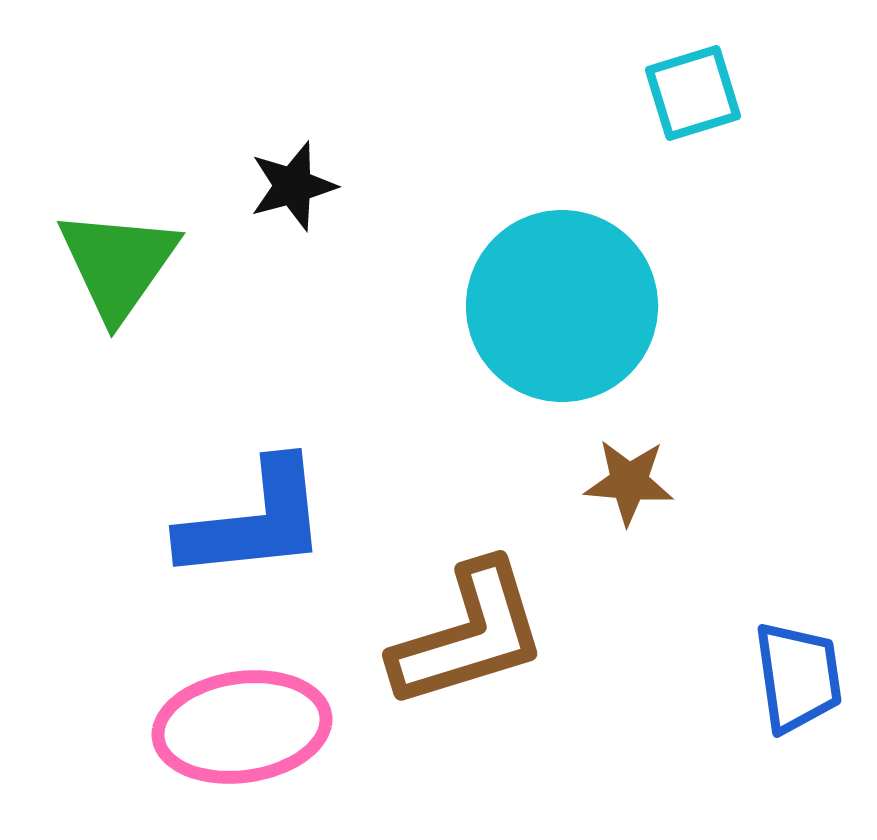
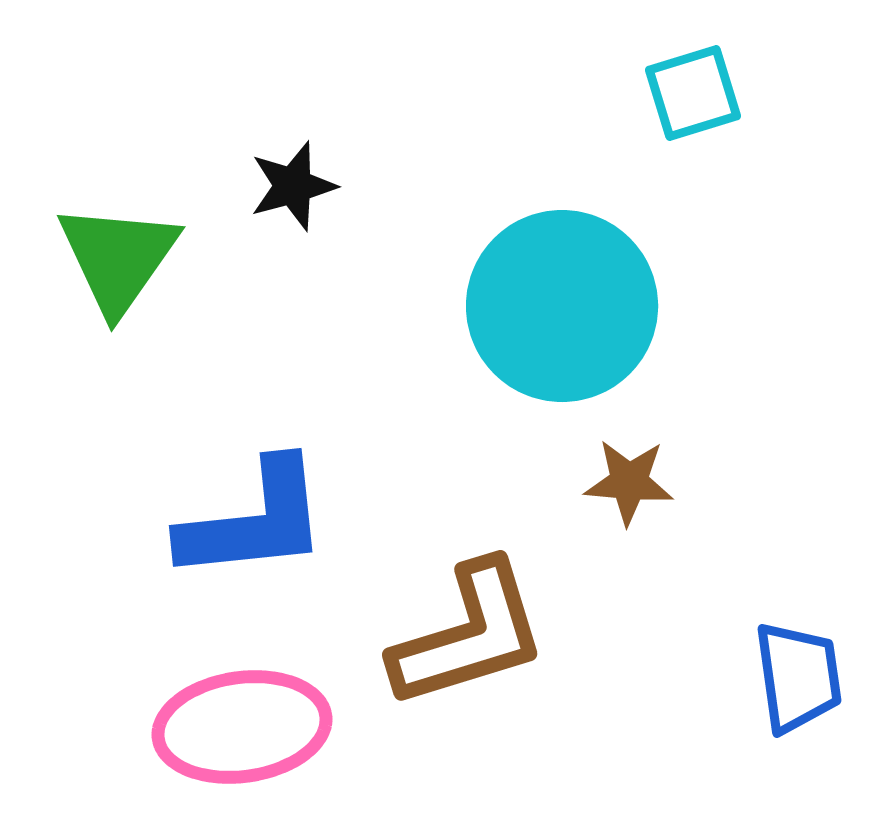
green triangle: moved 6 px up
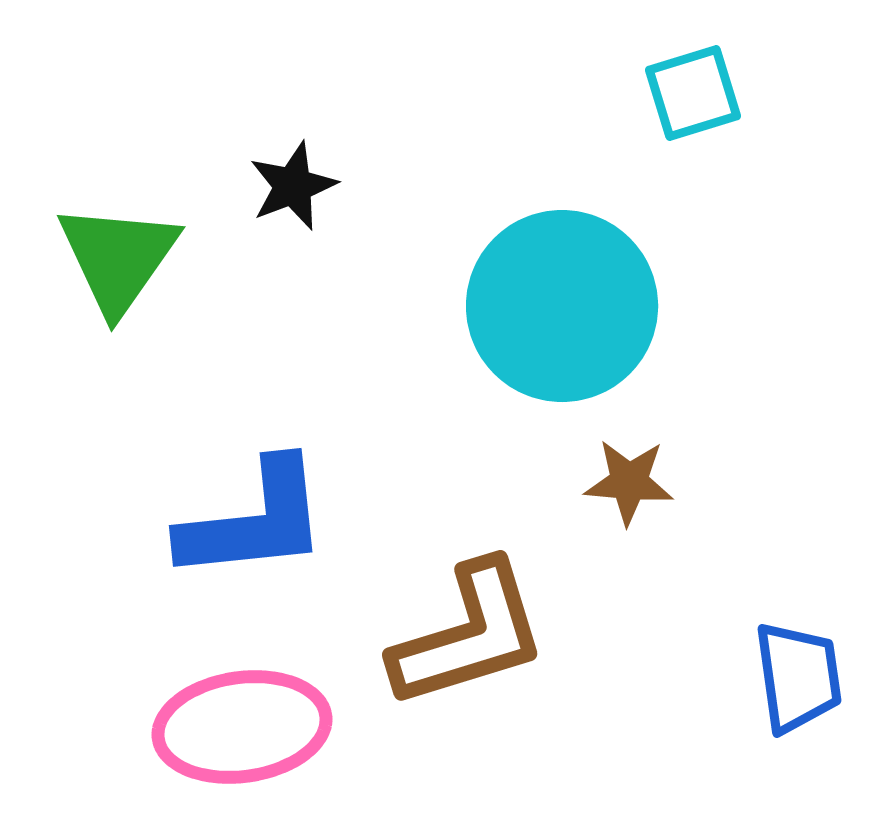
black star: rotated 6 degrees counterclockwise
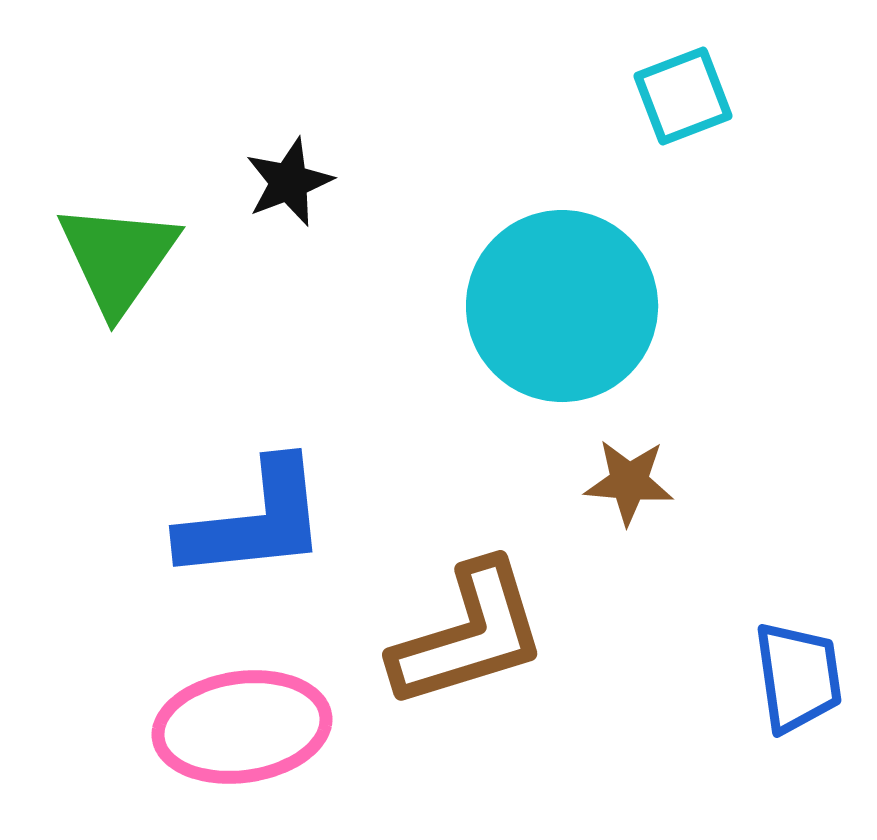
cyan square: moved 10 px left, 3 px down; rotated 4 degrees counterclockwise
black star: moved 4 px left, 4 px up
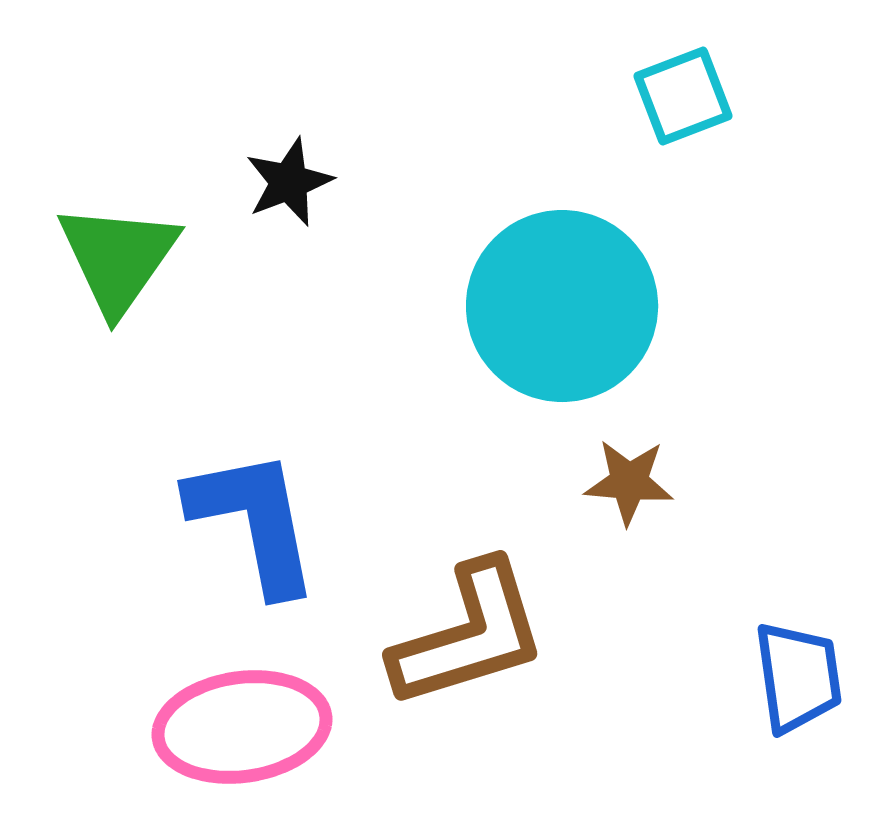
blue L-shape: rotated 95 degrees counterclockwise
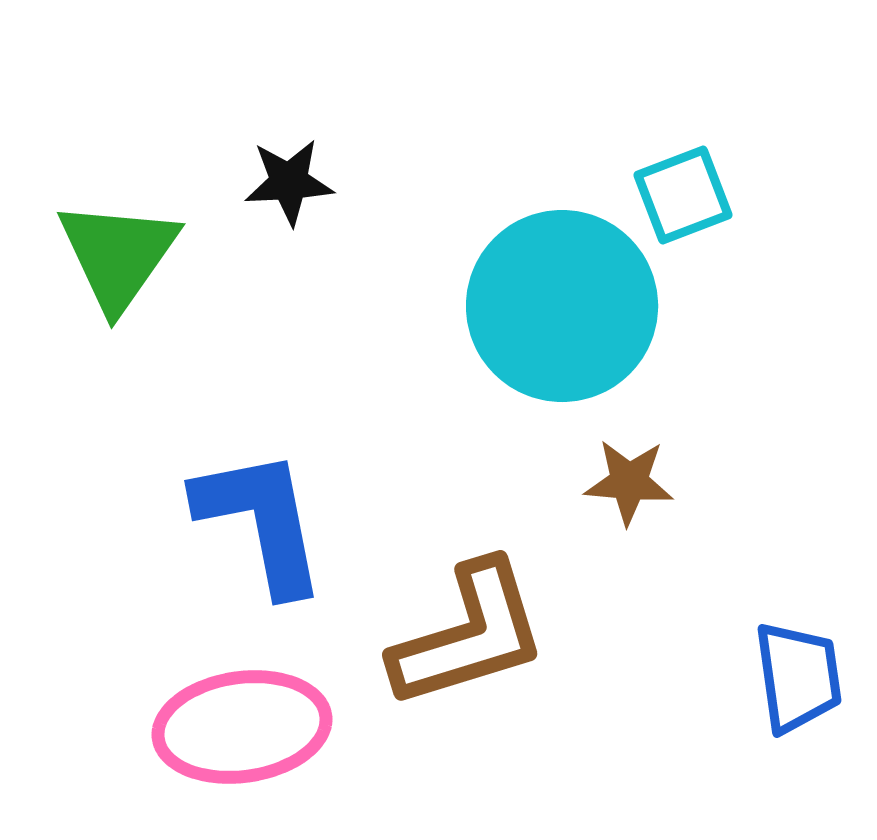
cyan square: moved 99 px down
black star: rotated 18 degrees clockwise
green triangle: moved 3 px up
blue L-shape: moved 7 px right
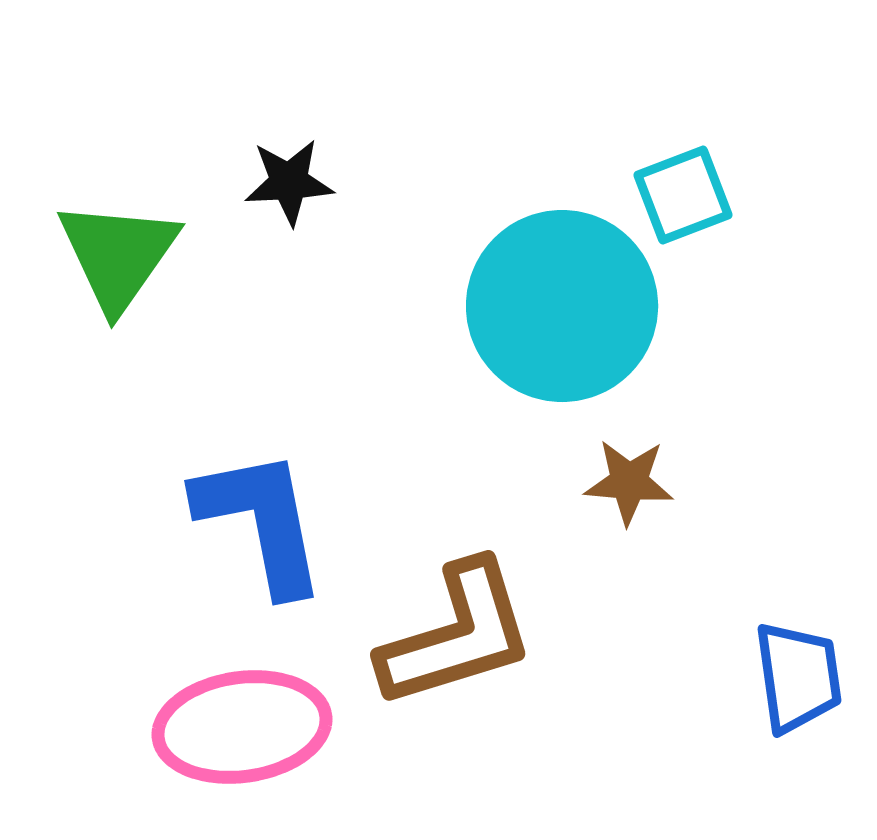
brown L-shape: moved 12 px left
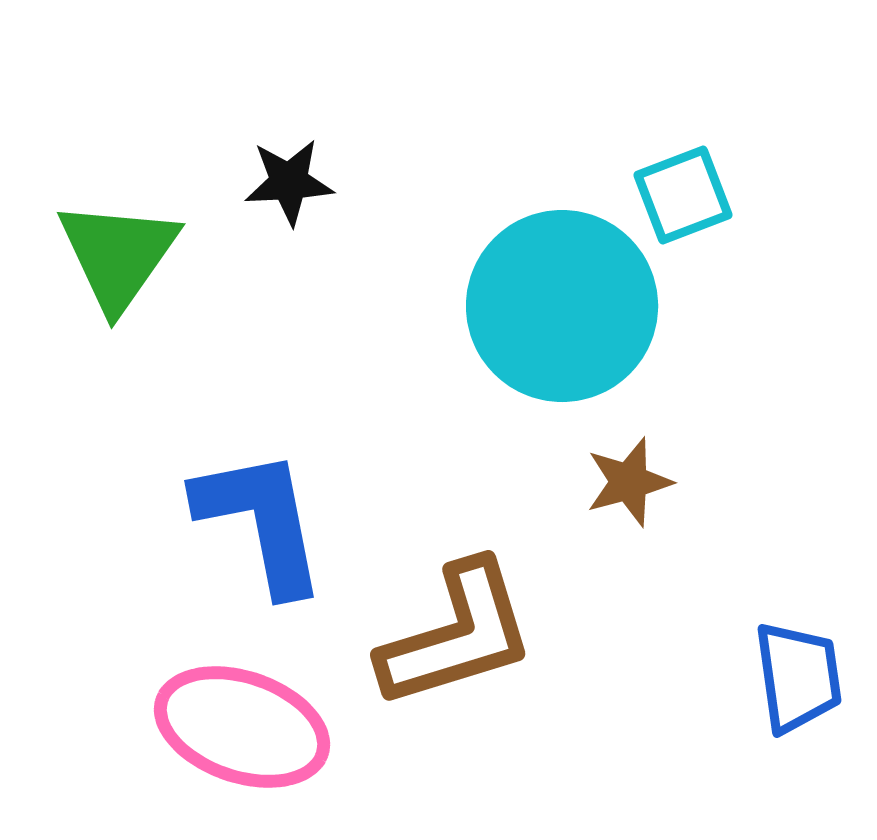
brown star: rotated 20 degrees counterclockwise
pink ellipse: rotated 27 degrees clockwise
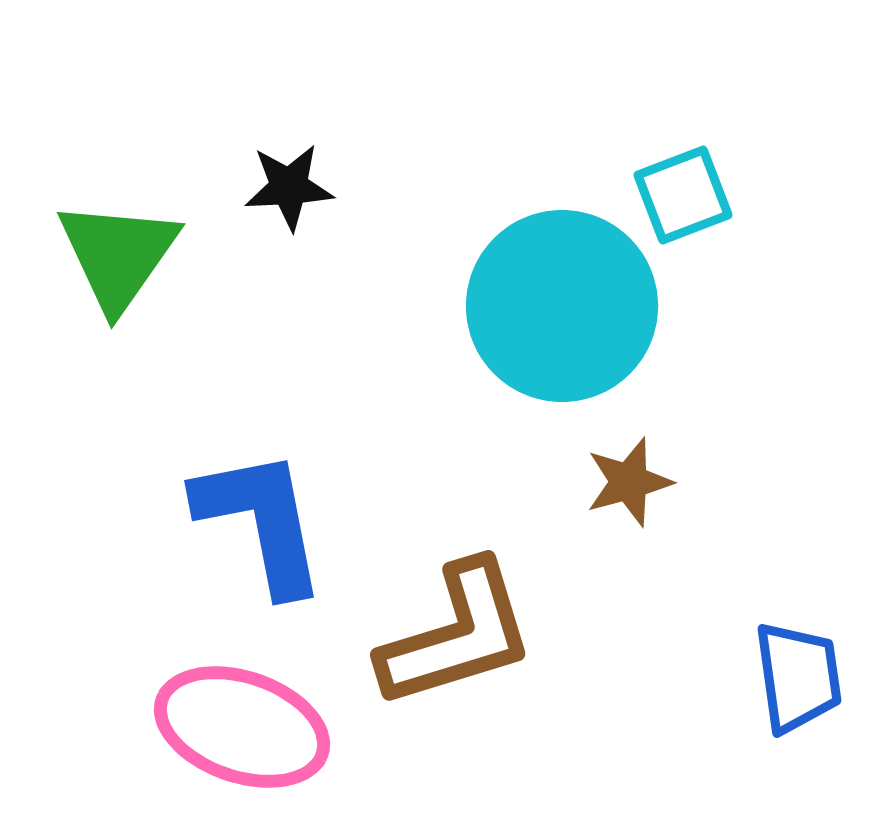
black star: moved 5 px down
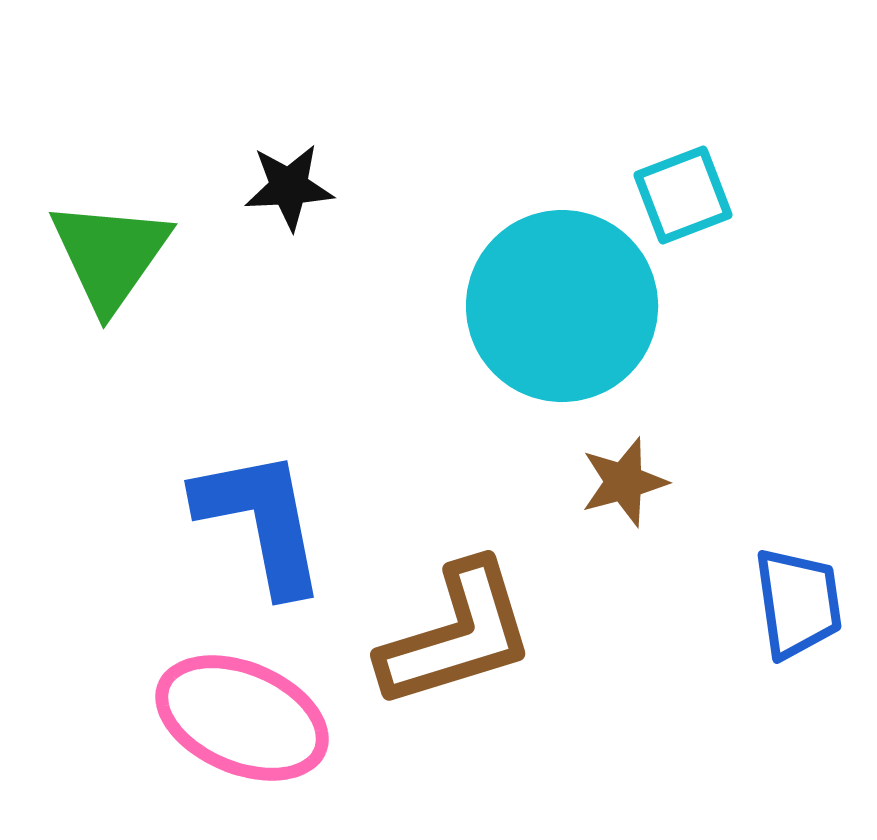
green triangle: moved 8 px left
brown star: moved 5 px left
blue trapezoid: moved 74 px up
pink ellipse: moved 9 px up; rotated 4 degrees clockwise
